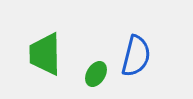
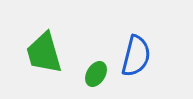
green trapezoid: moved 1 px left, 1 px up; rotated 15 degrees counterclockwise
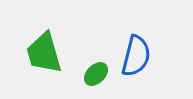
green ellipse: rotated 15 degrees clockwise
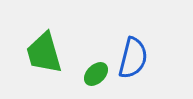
blue semicircle: moved 3 px left, 2 px down
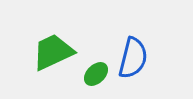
green trapezoid: moved 9 px right, 1 px up; rotated 81 degrees clockwise
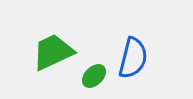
green ellipse: moved 2 px left, 2 px down
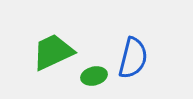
green ellipse: rotated 30 degrees clockwise
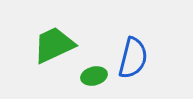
green trapezoid: moved 1 px right, 7 px up
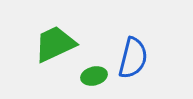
green trapezoid: moved 1 px right, 1 px up
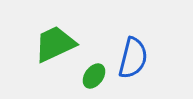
green ellipse: rotated 40 degrees counterclockwise
